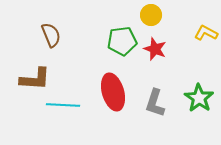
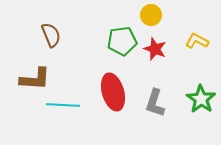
yellow L-shape: moved 9 px left, 8 px down
green star: moved 2 px right, 1 px down
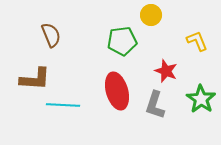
yellow L-shape: rotated 40 degrees clockwise
red star: moved 11 px right, 22 px down
red ellipse: moved 4 px right, 1 px up
gray L-shape: moved 2 px down
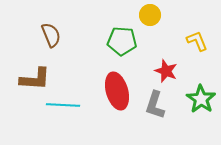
yellow circle: moved 1 px left
green pentagon: rotated 12 degrees clockwise
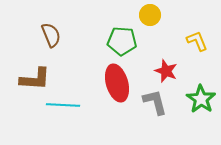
red ellipse: moved 8 px up
gray L-shape: moved 3 px up; rotated 148 degrees clockwise
